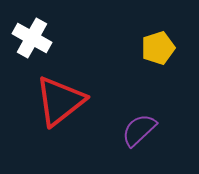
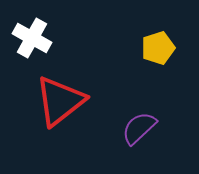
purple semicircle: moved 2 px up
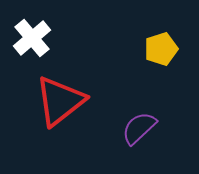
white cross: rotated 21 degrees clockwise
yellow pentagon: moved 3 px right, 1 px down
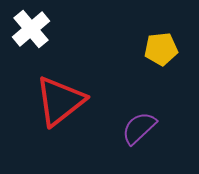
white cross: moved 1 px left, 9 px up
yellow pentagon: rotated 12 degrees clockwise
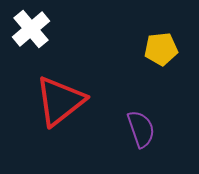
purple semicircle: moved 2 px right, 1 px down; rotated 114 degrees clockwise
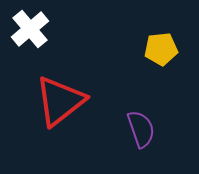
white cross: moved 1 px left
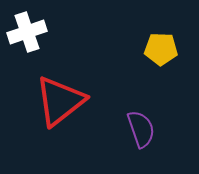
white cross: moved 3 px left, 3 px down; rotated 21 degrees clockwise
yellow pentagon: rotated 8 degrees clockwise
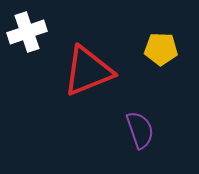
red triangle: moved 28 px right, 30 px up; rotated 16 degrees clockwise
purple semicircle: moved 1 px left, 1 px down
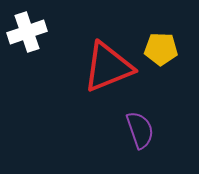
red triangle: moved 20 px right, 4 px up
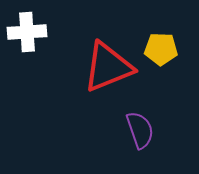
white cross: rotated 15 degrees clockwise
